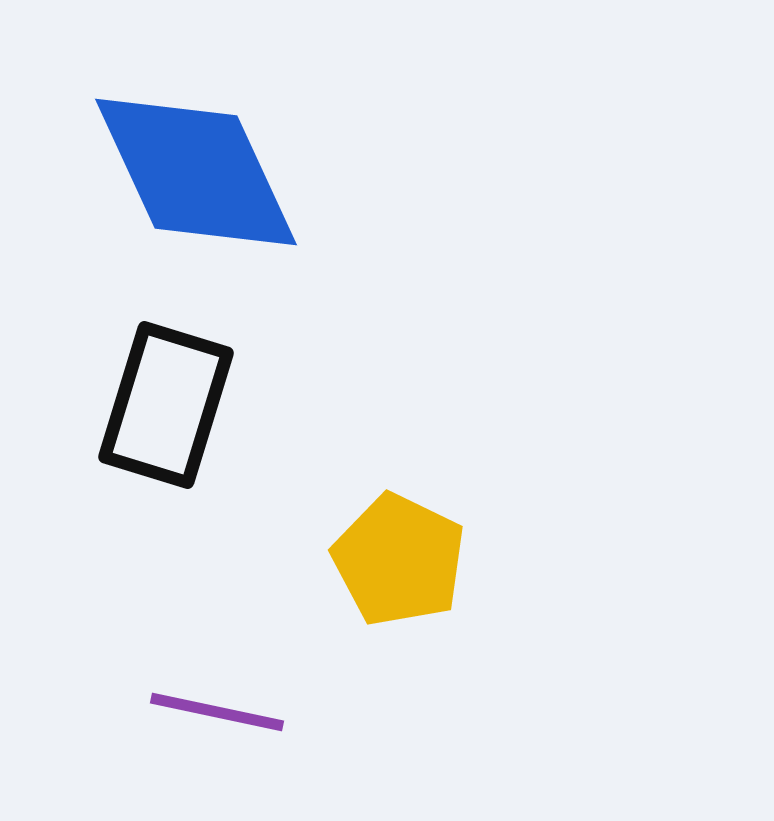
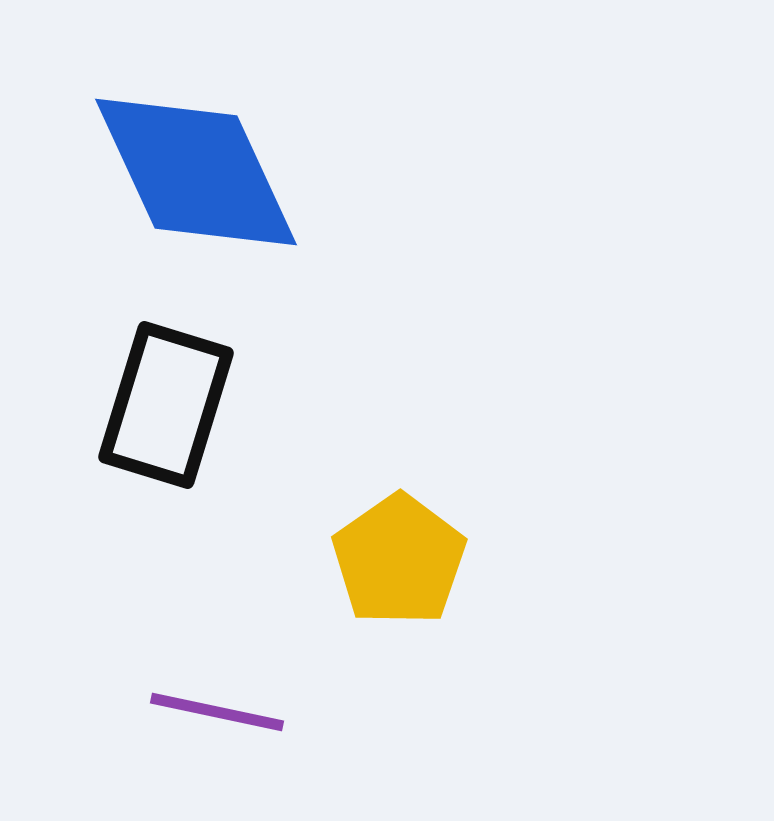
yellow pentagon: rotated 11 degrees clockwise
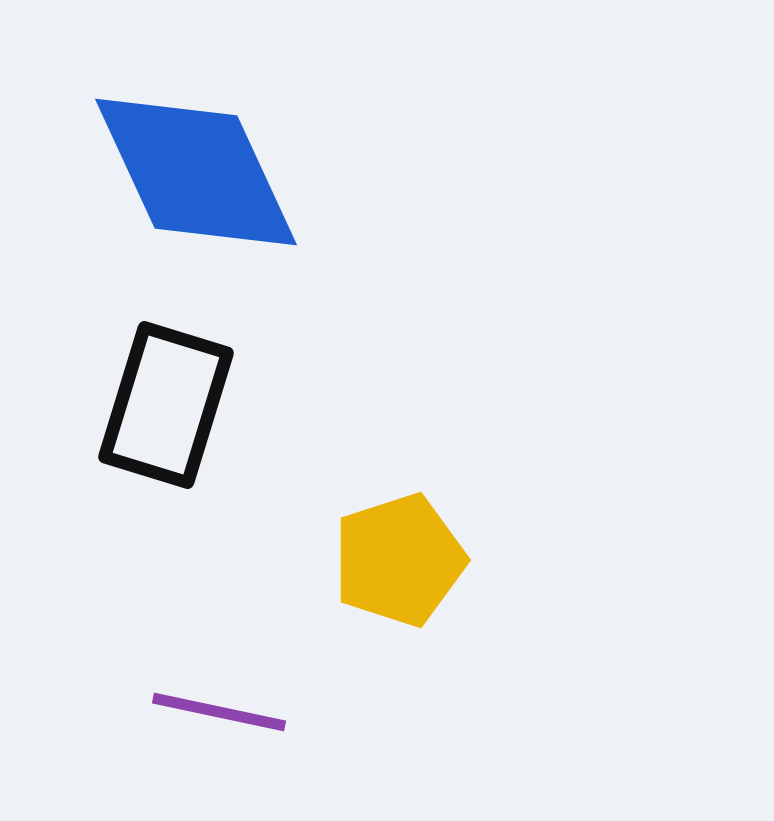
yellow pentagon: rotated 17 degrees clockwise
purple line: moved 2 px right
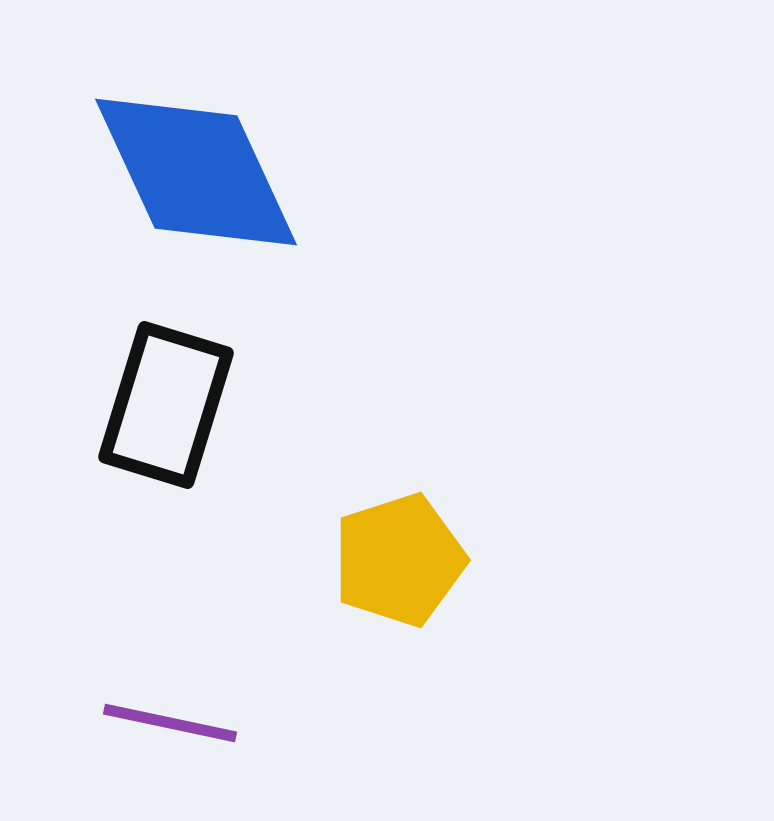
purple line: moved 49 px left, 11 px down
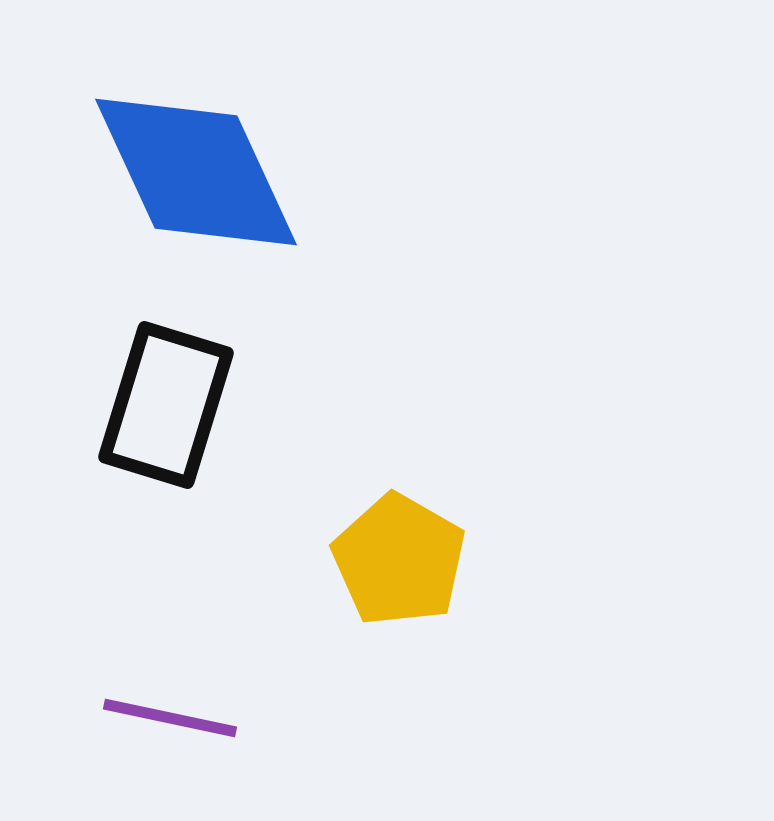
yellow pentagon: rotated 24 degrees counterclockwise
purple line: moved 5 px up
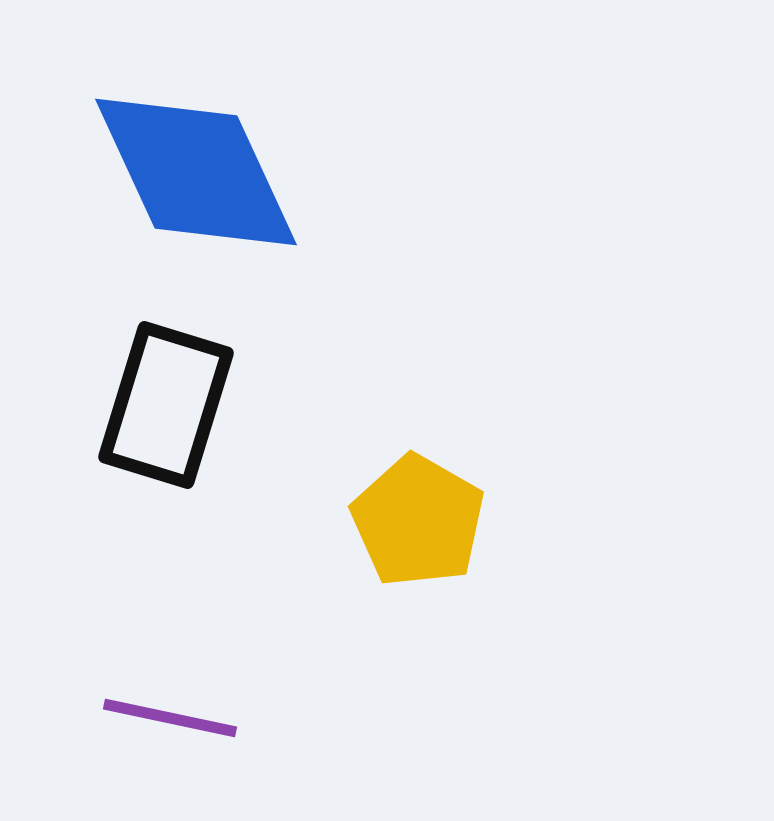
yellow pentagon: moved 19 px right, 39 px up
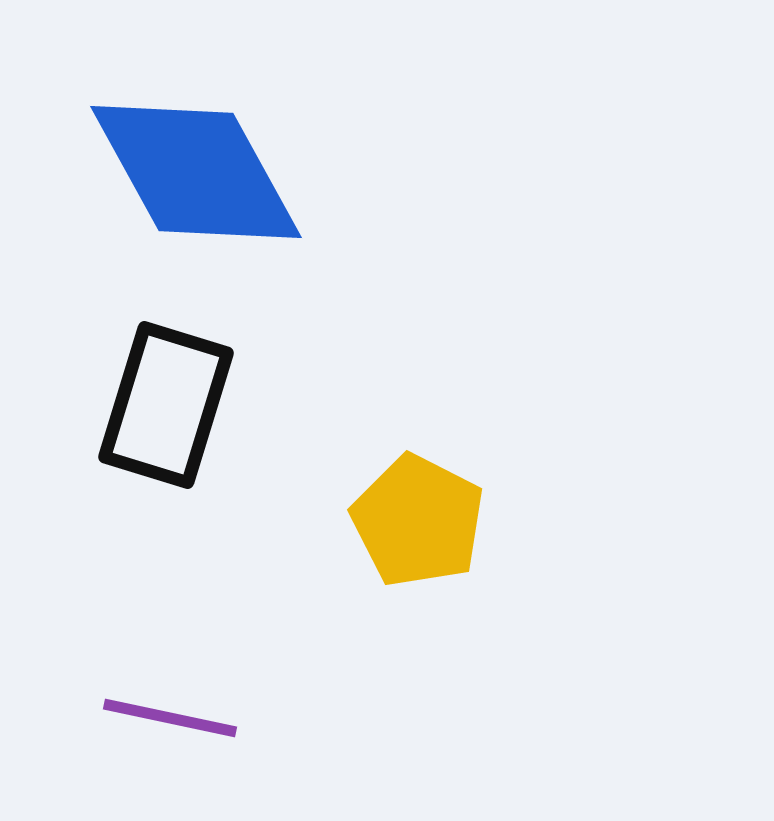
blue diamond: rotated 4 degrees counterclockwise
yellow pentagon: rotated 3 degrees counterclockwise
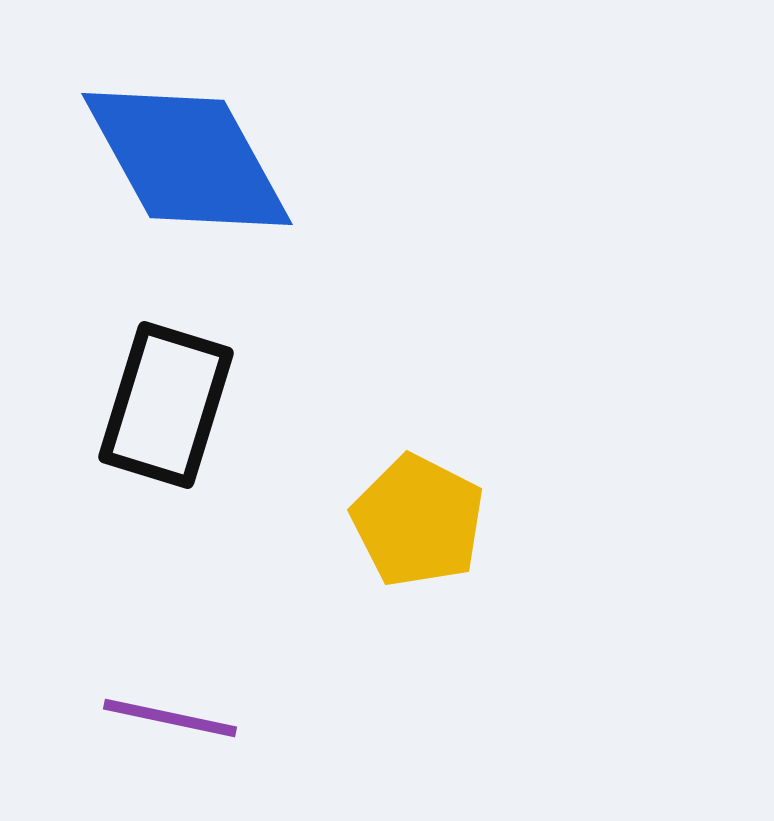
blue diamond: moved 9 px left, 13 px up
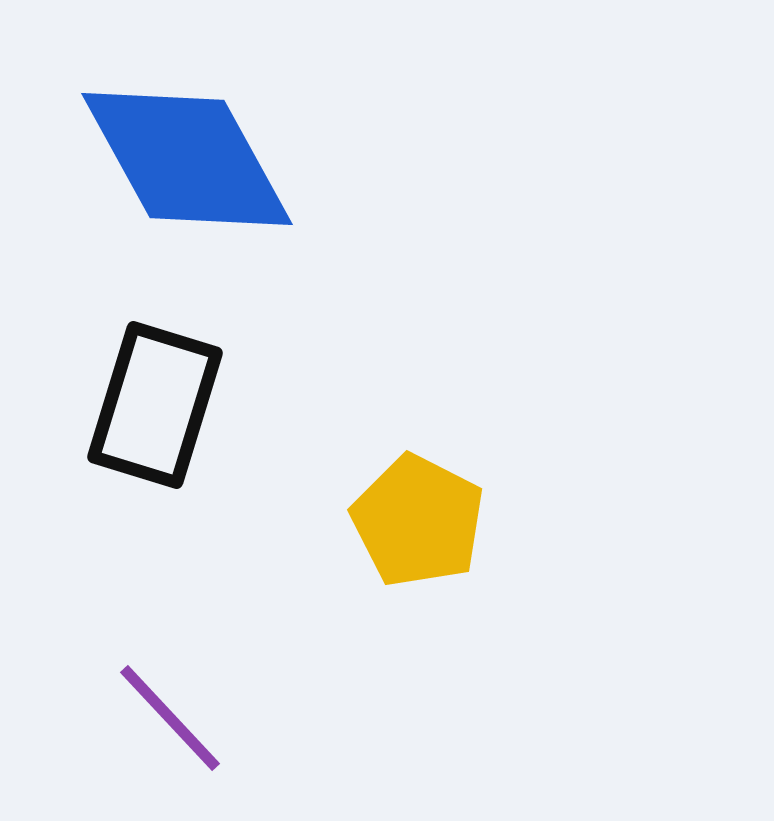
black rectangle: moved 11 px left
purple line: rotated 35 degrees clockwise
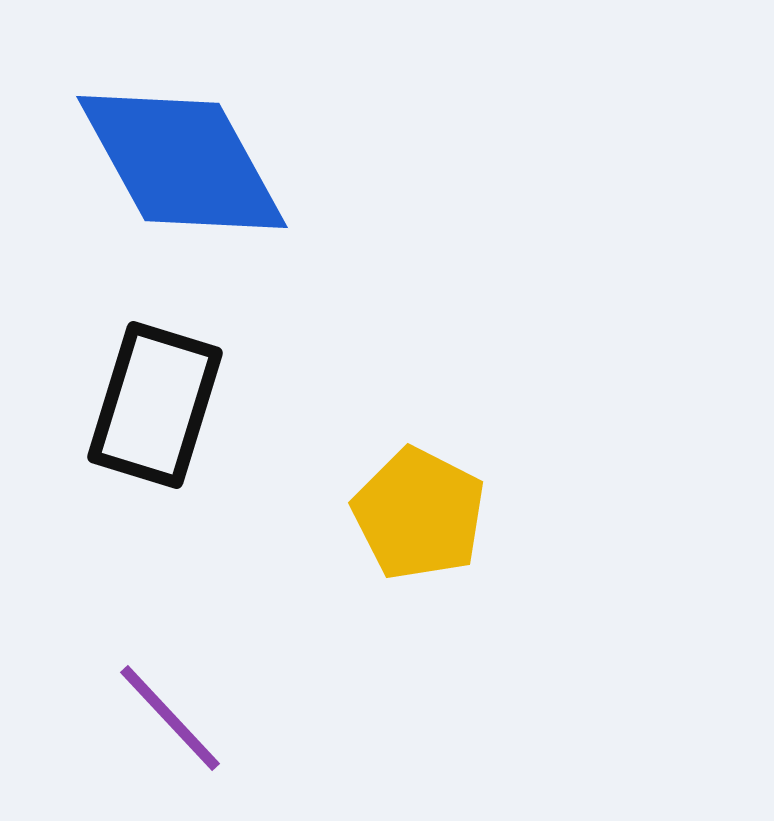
blue diamond: moved 5 px left, 3 px down
yellow pentagon: moved 1 px right, 7 px up
